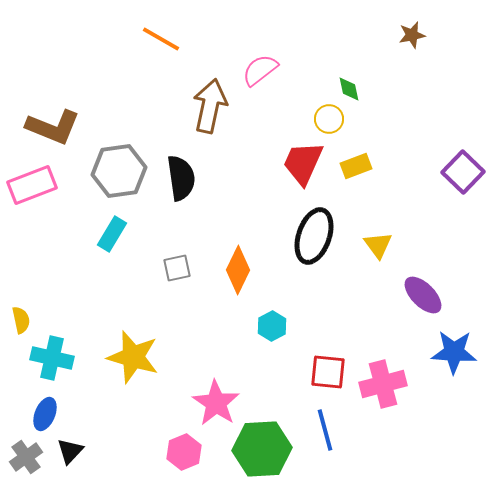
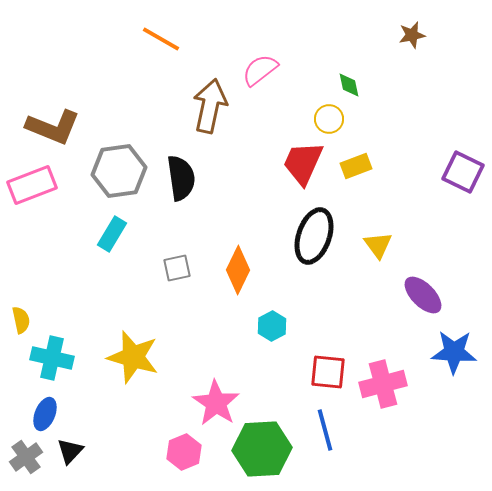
green diamond: moved 4 px up
purple square: rotated 18 degrees counterclockwise
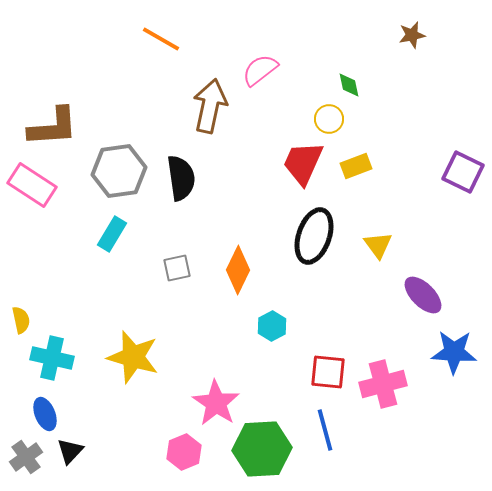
brown L-shape: rotated 26 degrees counterclockwise
pink rectangle: rotated 54 degrees clockwise
blue ellipse: rotated 44 degrees counterclockwise
